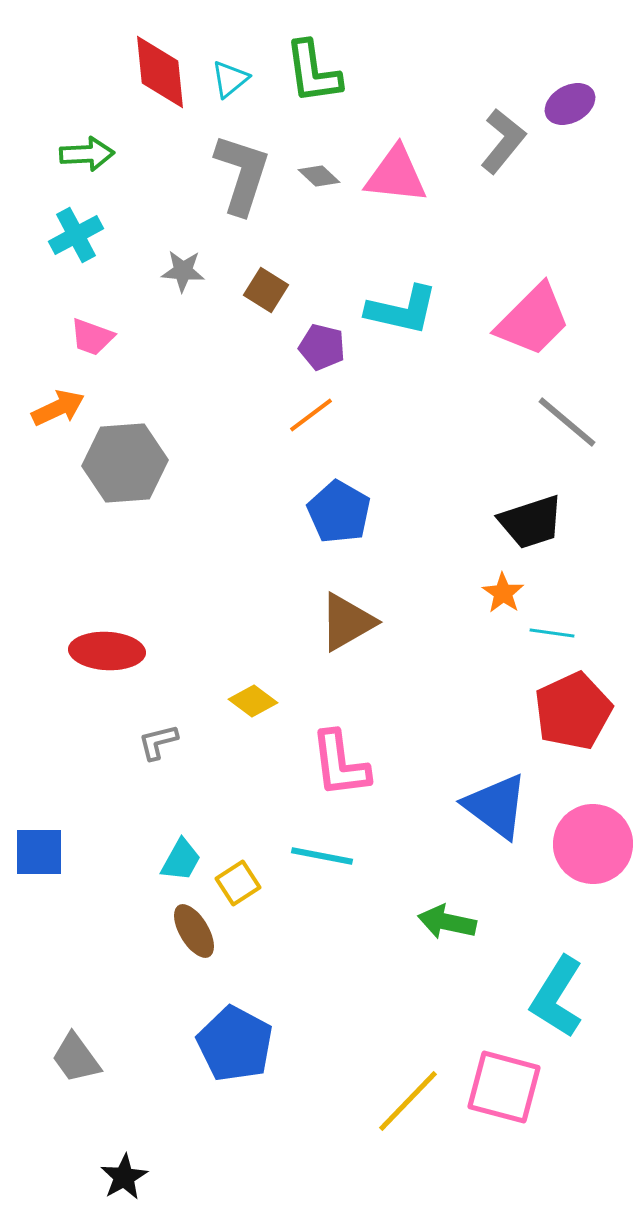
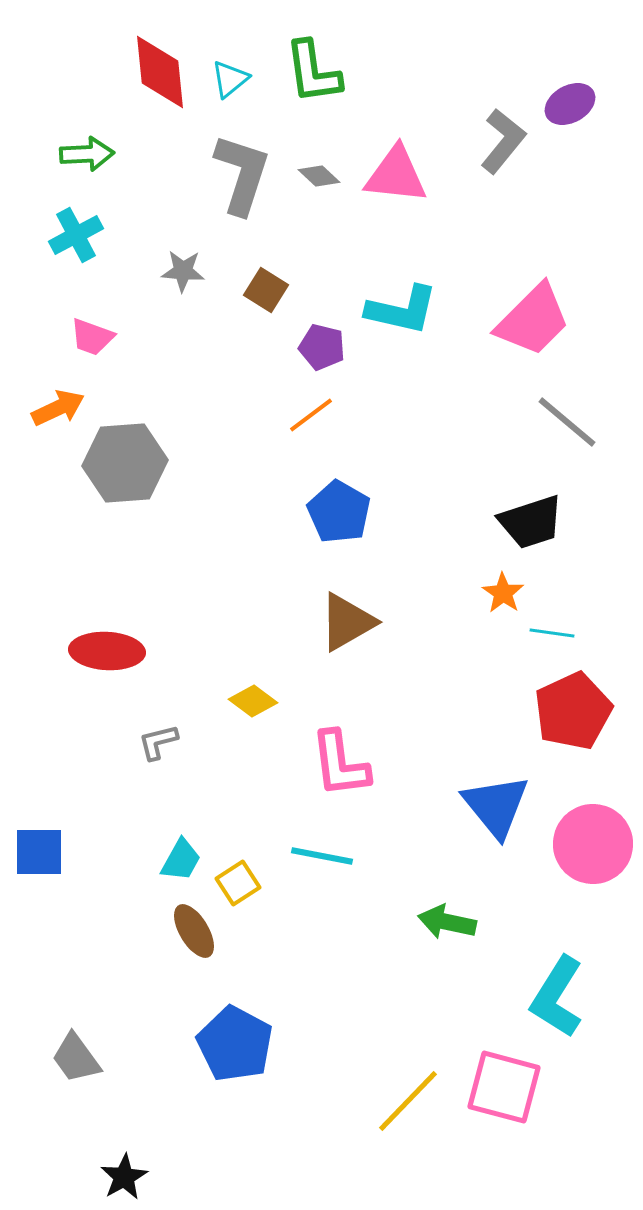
blue triangle at (496, 806): rotated 14 degrees clockwise
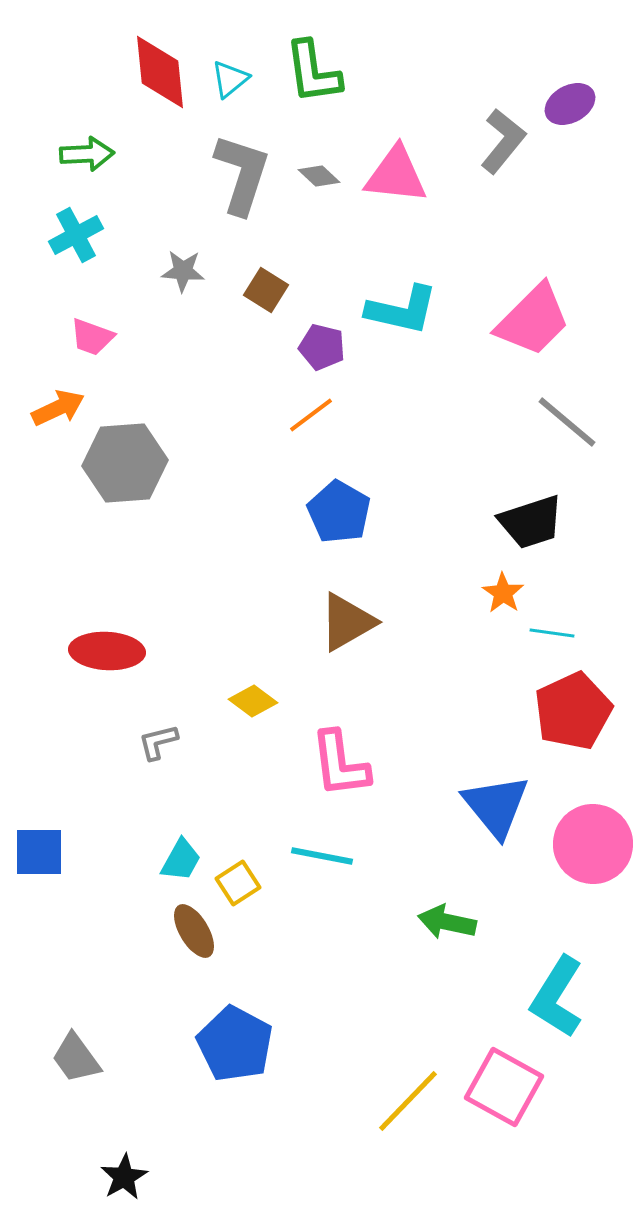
pink square at (504, 1087): rotated 14 degrees clockwise
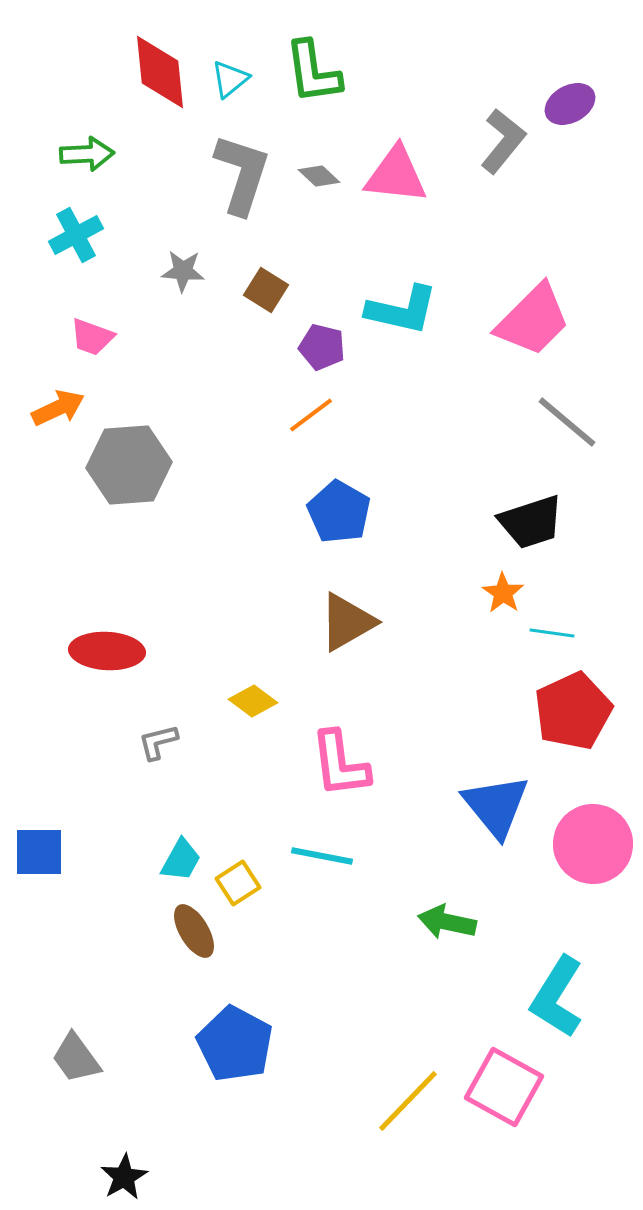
gray hexagon at (125, 463): moved 4 px right, 2 px down
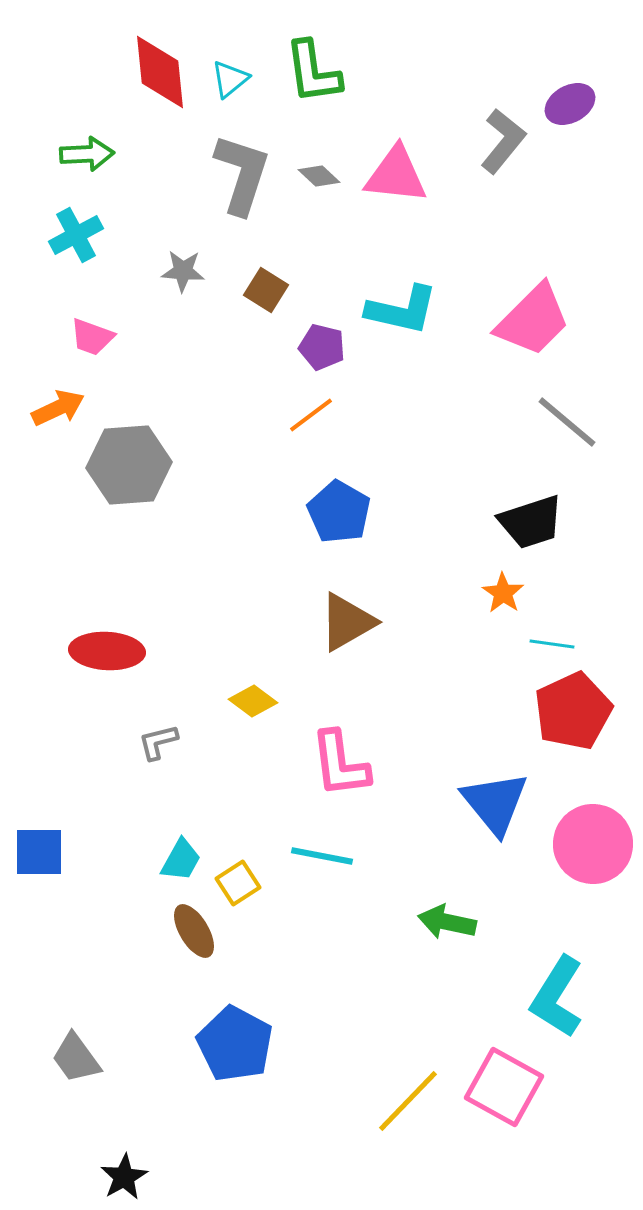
cyan line at (552, 633): moved 11 px down
blue triangle at (496, 806): moved 1 px left, 3 px up
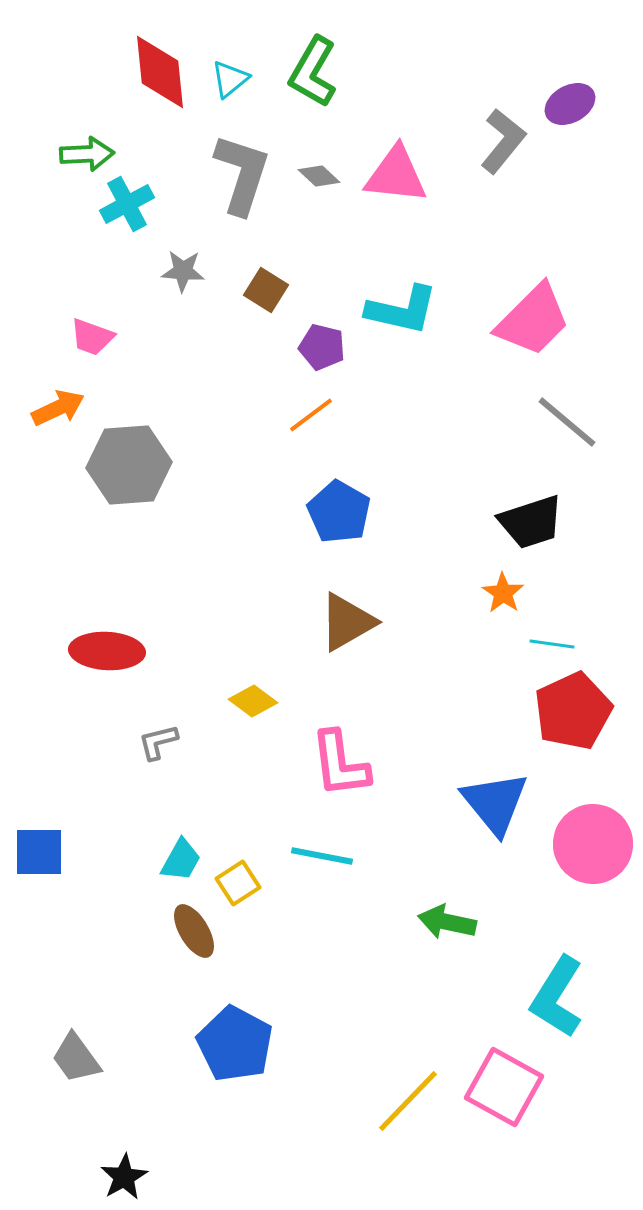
green L-shape at (313, 72): rotated 38 degrees clockwise
cyan cross at (76, 235): moved 51 px right, 31 px up
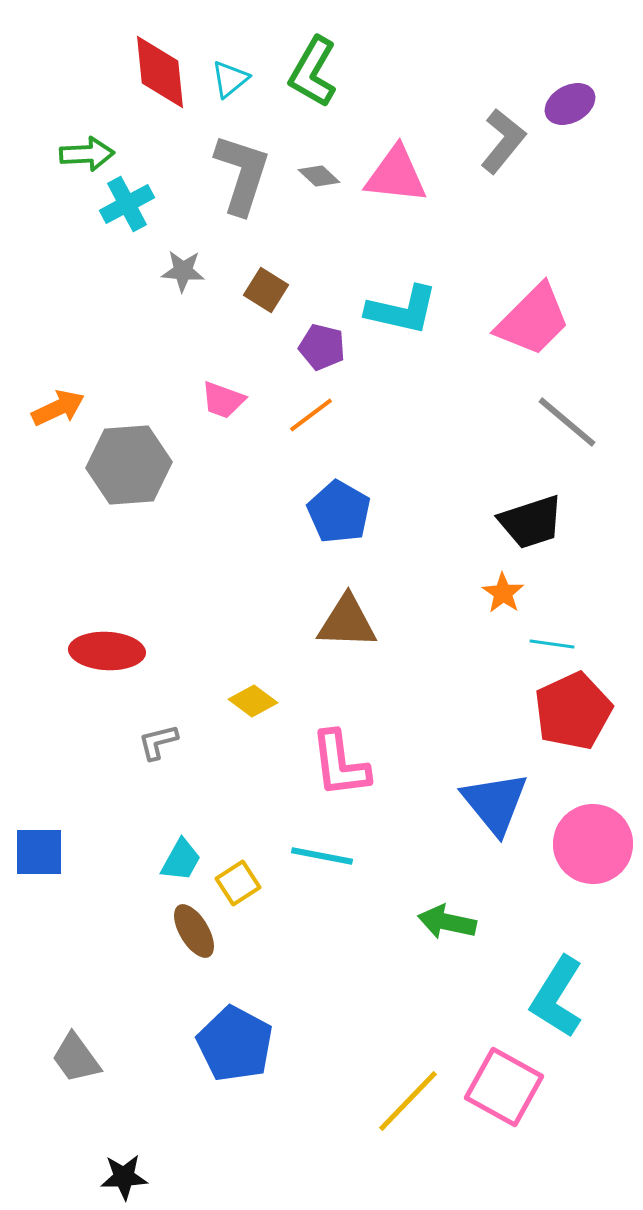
pink trapezoid at (92, 337): moved 131 px right, 63 px down
brown triangle at (347, 622): rotated 32 degrees clockwise
black star at (124, 1177): rotated 27 degrees clockwise
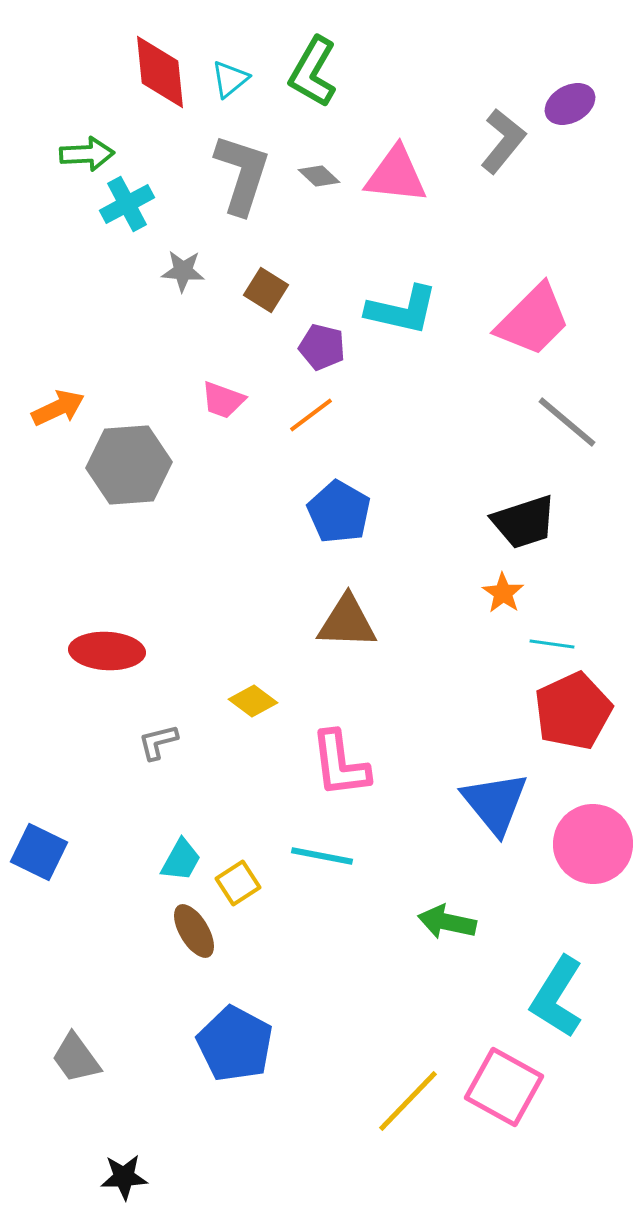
black trapezoid at (531, 522): moved 7 px left
blue square at (39, 852): rotated 26 degrees clockwise
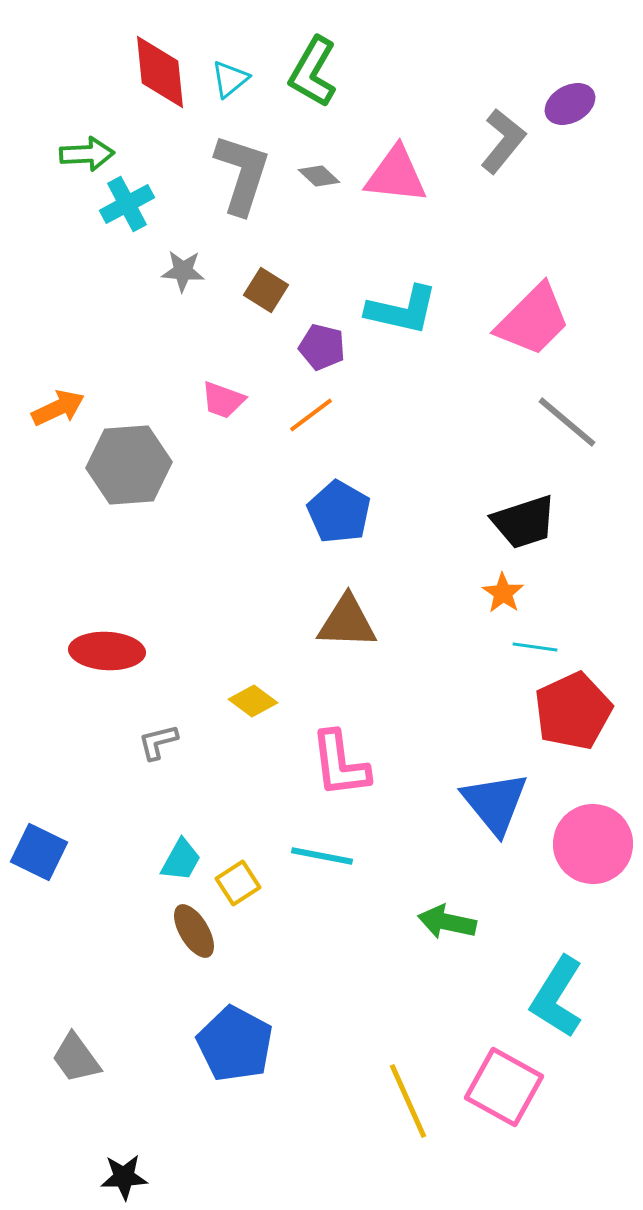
cyan line at (552, 644): moved 17 px left, 3 px down
yellow line at (408, 1101): rotated 68 degrees counterclockwise
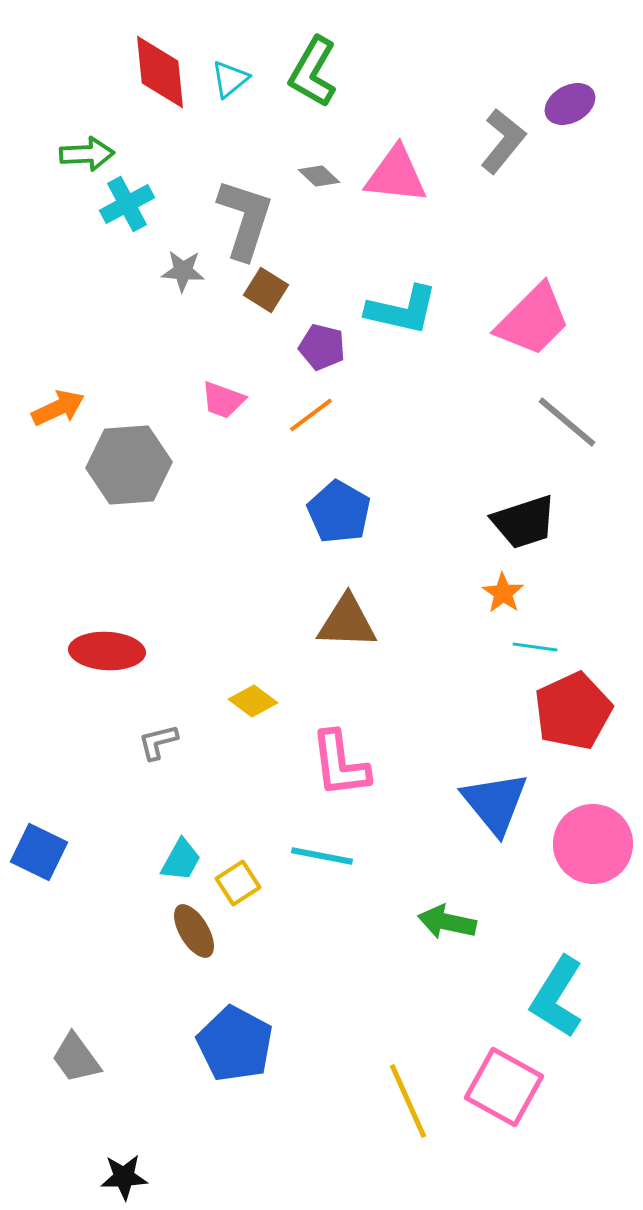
gray L-shape at (242, 174): moved 3 px right, 45 px down
